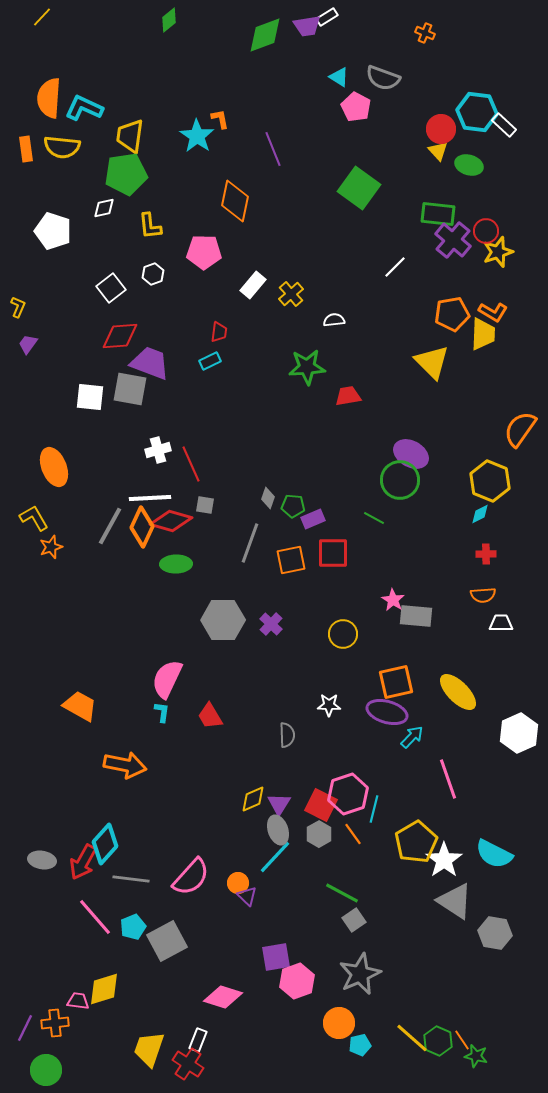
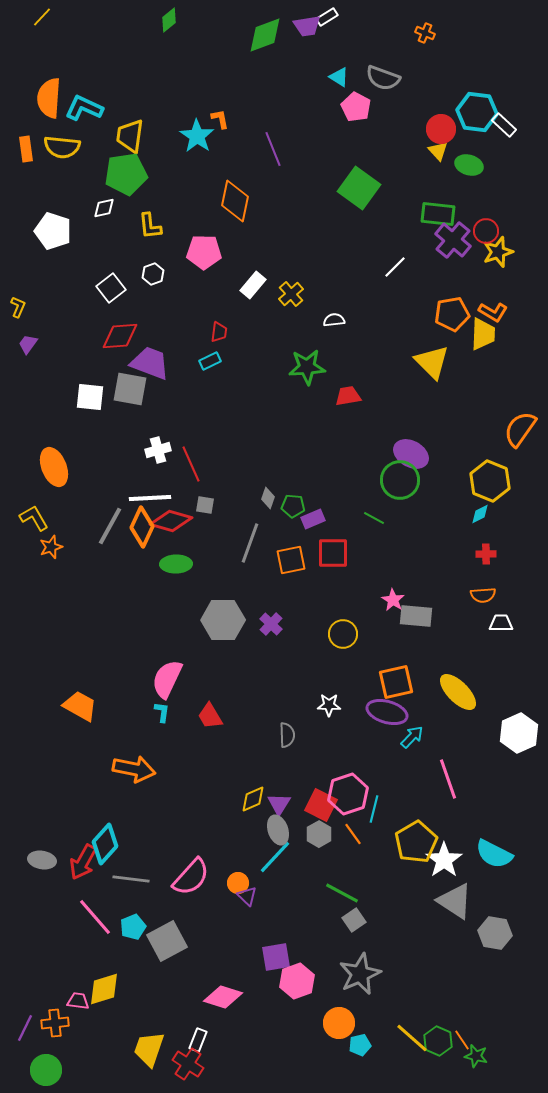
orange arrow at (125, 765): moved 9 px right, 4 px down
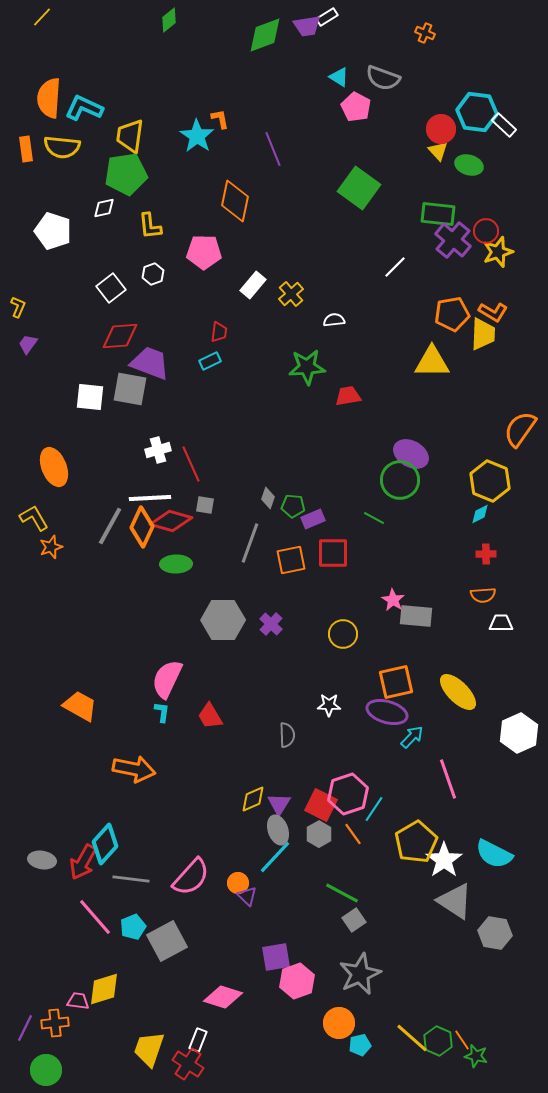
yellow triangle at (432, 362): rotated 45 degrees counterclockwise
cyan line at (374, 809): rotated 20 degrees clockwise
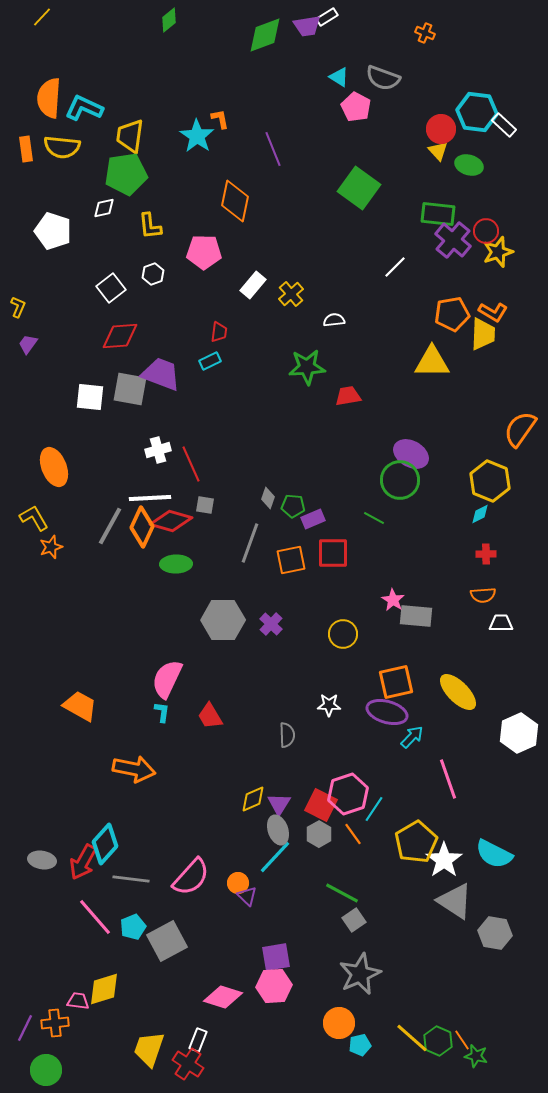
purple trapezoid at (150, 363): moved 11 px right, 11 px down
pink hexagon at (297, 981): moved 23 px left, 5 px down; rotated 16 degrees clockwise
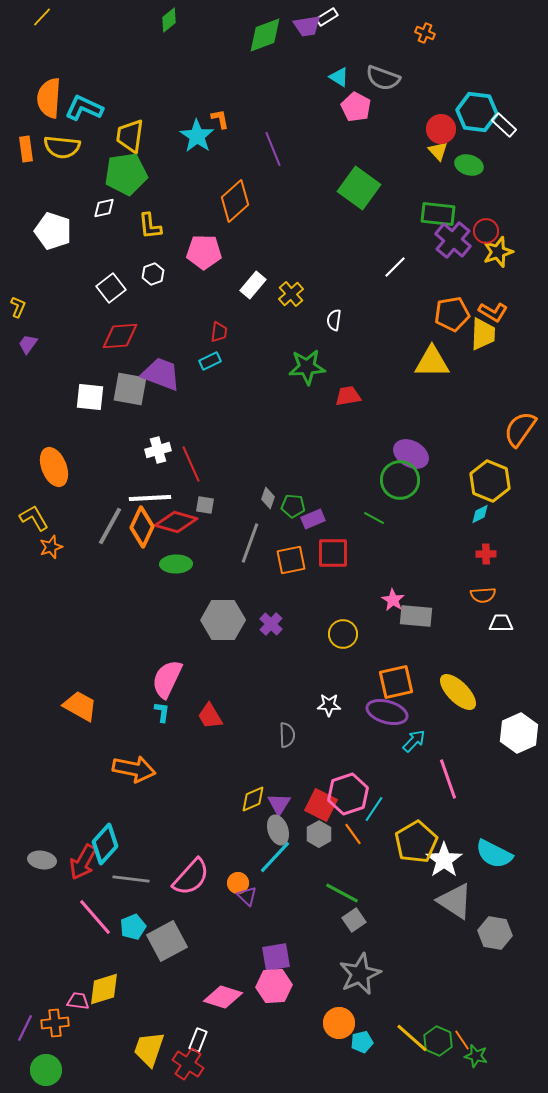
orange diamond at (235, 201): rotated 36 degrees clockwise
white semicircle at (334, 320): rotated 75 degrees counterclockwise
red diamond at (171, 521): moved 5 px right, 1 px down
cyan arrow at (412, 737): moved 2 px right, 4 px down
cyan pentagon at (360, 1045): moved 2 px right, 3 px up
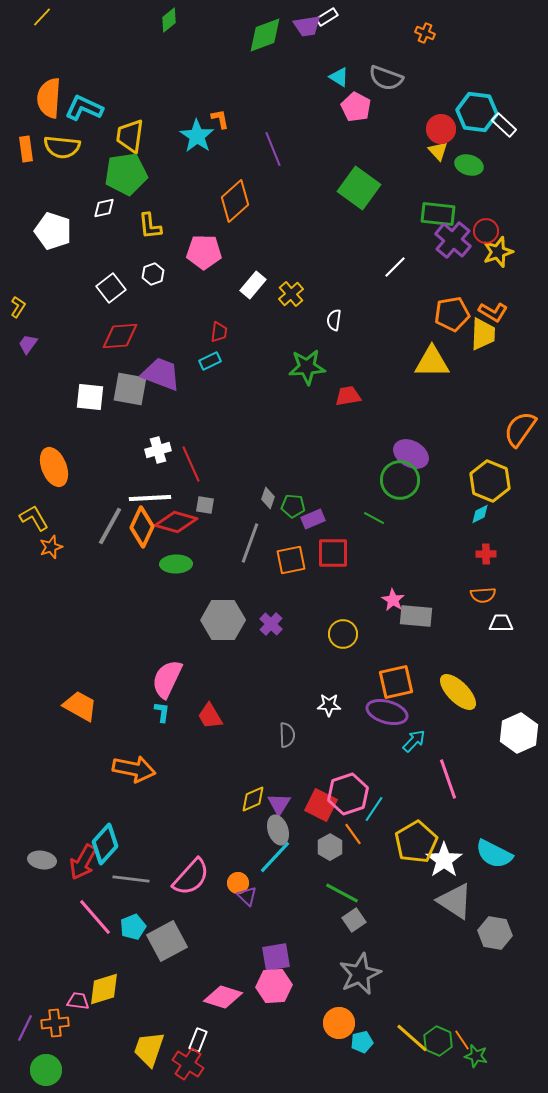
gray semicircle at (383, 78): moved 3 px right
yellow L-shape at (18, 307): rotated 10 degrees clockwise
gray hexagon at (319, 834): moved 11 px right, 13 px down
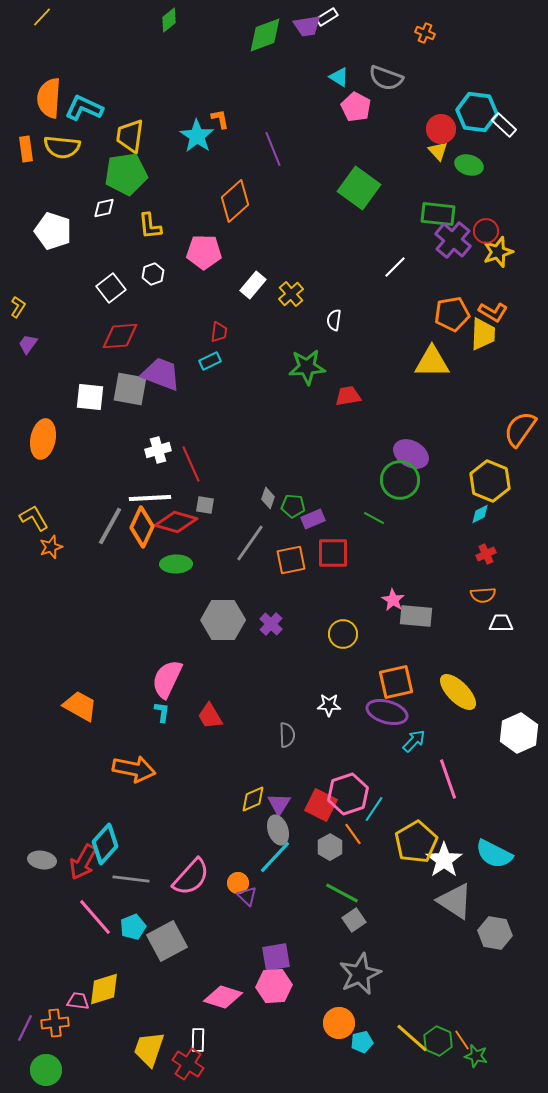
orange ellipse at (54, 467): moved 11 px left, 28 px up; rotated 33 degrees clockwise
gray line at (250, 543): rotated 15 degrees clockwise
red cross at (486, 554): rotated 24 degrees counterclockwise
white rectangle at (198, 1040): rotated 20 degrees counterclockwise
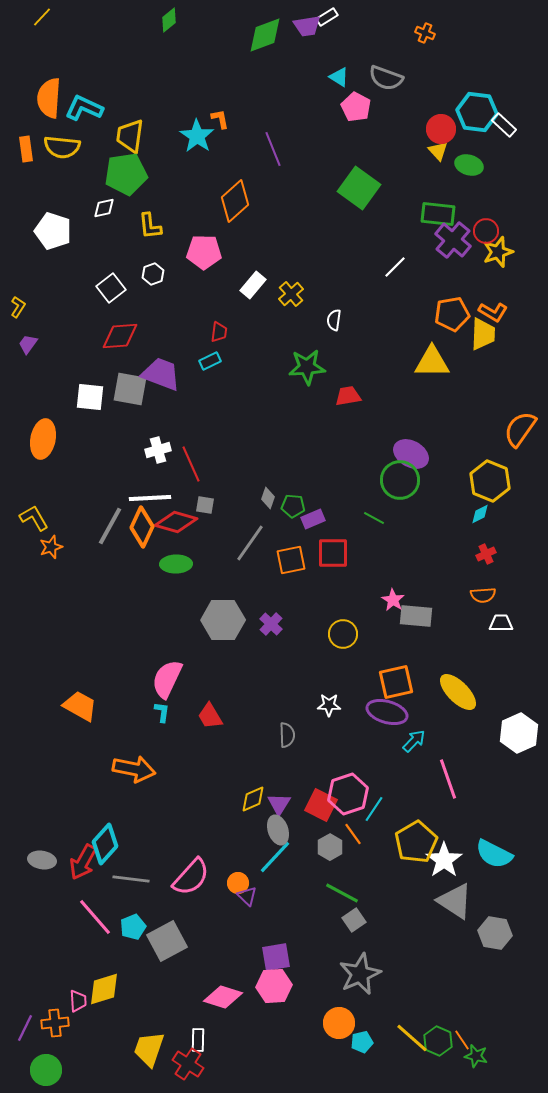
pink trapezoid at (78, 1001): rotated 80 degrees clockwise
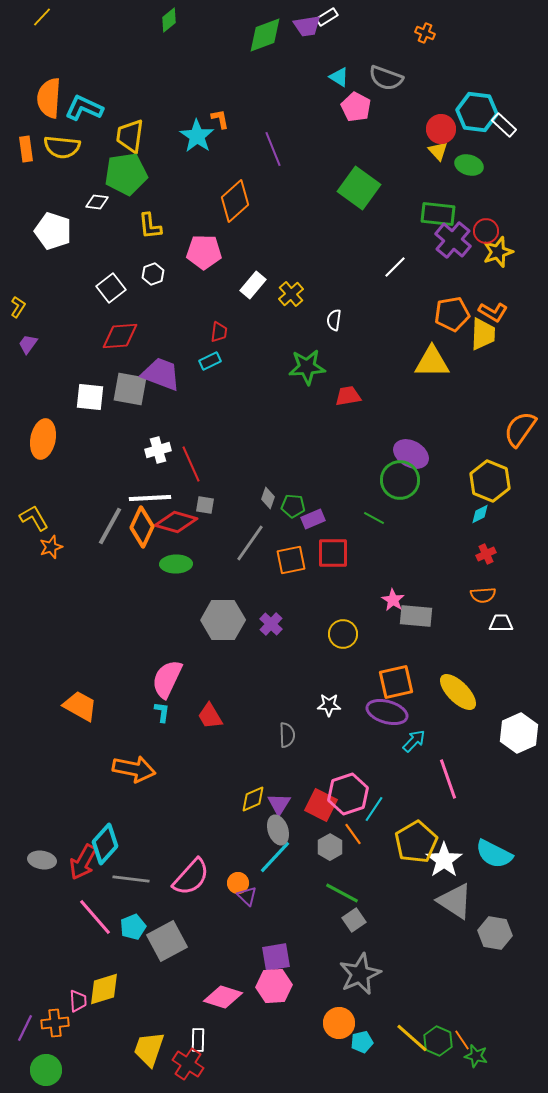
white diamond at (104, 208): moved 7 px left, 6 px up; rotated 20 degrees clockwise
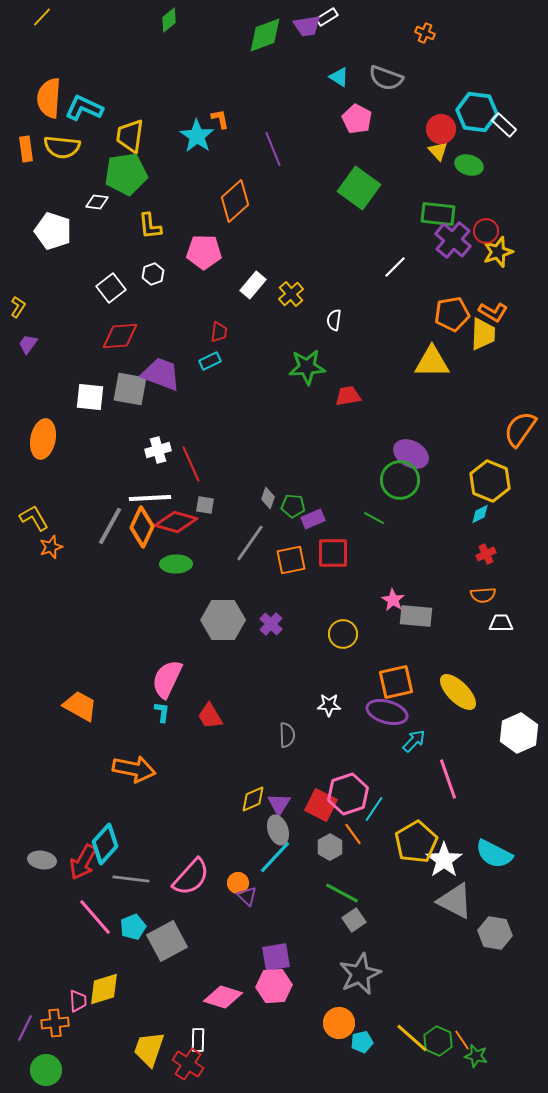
pink pentagon at (356, 107): moved 1 px right, 12 px down
gray triangle at (455, 901): rotated 6 degrees counterclockwise
